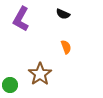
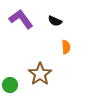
black semicircle: moved 8 px left, 7 px down
purple L-shape: rotated 115 degrees clockwise
orange semicircle: rotated 16 degrees clockwise
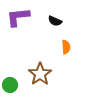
purple L-shape: moved 3 px left, 2 px up; rotated 60 degrees counterclockwise
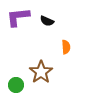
black semicircle: moved 8 px left
brown star: moved 1 px right, 2 px up
green circle: moved 6 px right
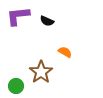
purple L-shape: moved 1 px up
orange semicircle: moved 1 px left, 5 px down; rotated 56 degrees counterclockwise
green circle: moved 1 px down
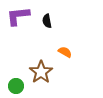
black semicircle: rotated 56 degrees clockwise
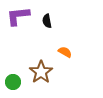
green circle: moved 3 px left, 4 px up
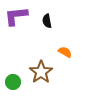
purple L-shape: moved 2 px left
